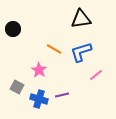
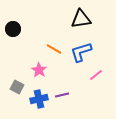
blue cross: rotated 30 degrees counterclockwise
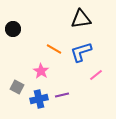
pink star: moved 2 px right, 1 px down
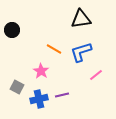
black circle: moved 1 px left, 1 px down
